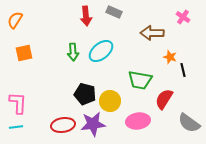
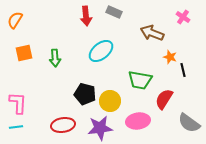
brown arrow: rotated 20 degrees clockwise
green arrow: moved 18 px left, 6 px down
purple star: moved 7 px right, 4 px down
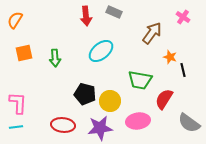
brown arrow: rotated 105 degrees clockwise
red ellipse: rotated 15 degrees clockwise
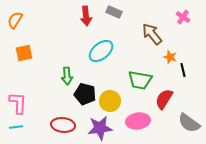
brown arrow: moved 1 px down; rotated 75 degrees counterclockwise
green arrow: moved 12 px right, 18 px down
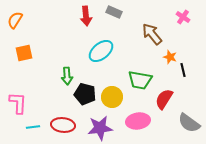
yellow circle: moved 2 px right, 4 px up
cyan line: moved 17 px right
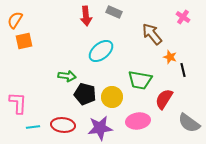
orange square: moved 12 px up
green arrow: rotated 78 degrees counterclockwise
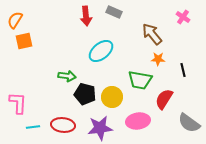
orange star: moved 12 px left, 2 px down; rotated 16 degrees counterclockwise
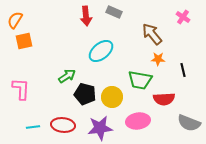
green arrow: rotated 42 degrees counterclockwise
red semicircle: rotated 125 degrees counterclockwise
pink L-shape: moved 3 px right, 14 px up
gray semicircle: rotated 15 degrees counterclockwise
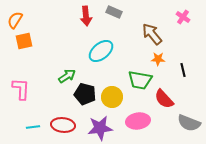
red semicircle: rotated 50 degrees clockwise
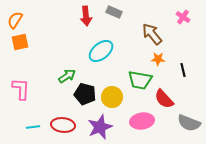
orange square: moved 4 px left, 1 px down
pink ellipse: moved 4 px right
purple star: moved 1 px up; rotated 15 degrees counterclockwise
